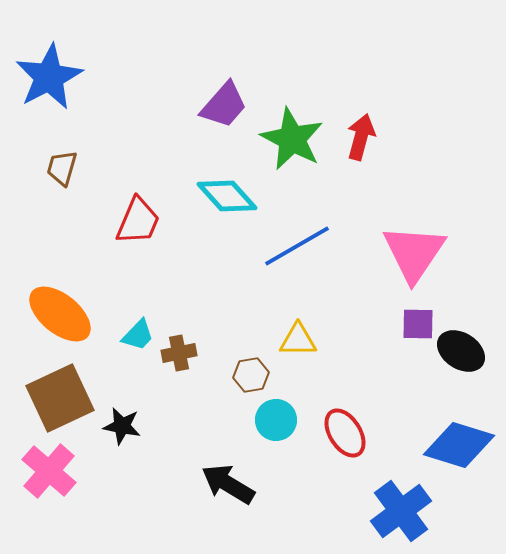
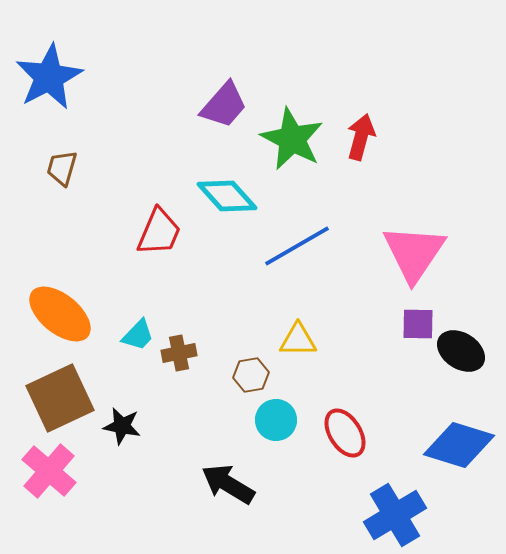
red trapezoid: moved 21 px right, 11 px down
blue cross: moved 6 px left, 4 px down; rotated 6 degrees clockwise
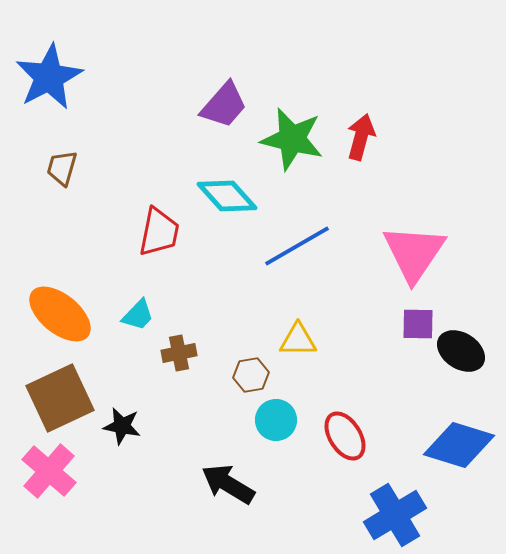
green star: rotated 14 degrees counterclockwise
red trapezoid: rotated 12 degrees counterclockwise
cyan trapezoid: moved 20 px up
red ellipse: moved 3 px down
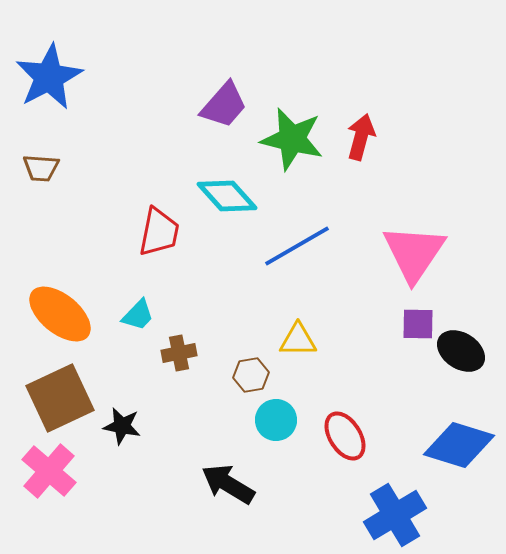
brown trapezoid: moved 21 px left; rotated 102 degrees counterclockwise
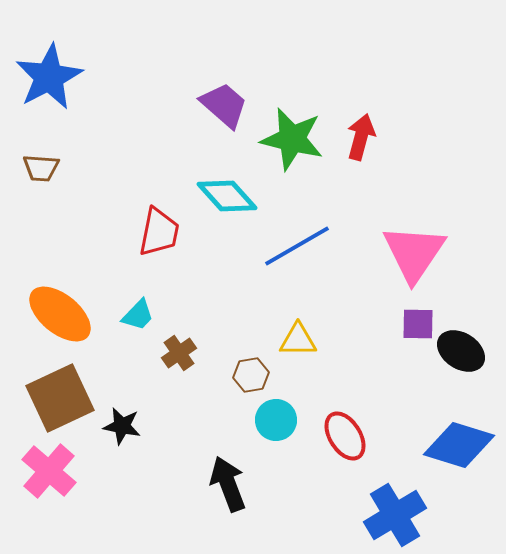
purple trapezoid: rotated 90 degrees counterclockwise
brown cross: rotated 24 degrees counterclockwise
black arrow: rotated 38 degrees clockwise
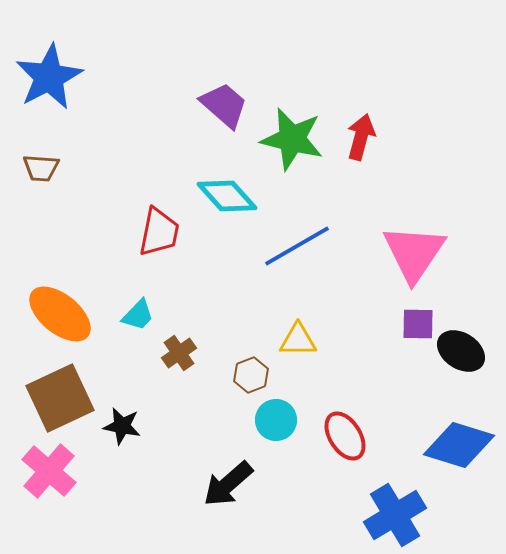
brown hexagon: rotated 12 degrees counterclockwise
black arrow: rotated 110 degrees counterclockwise
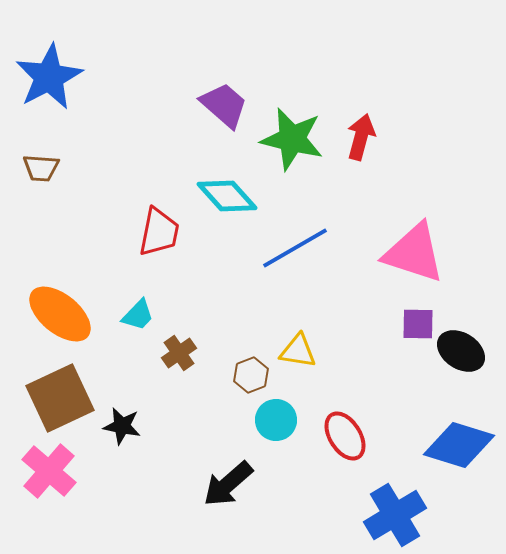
blue line: moved 2 px left, 2 px down
pink triangle: rotated 46 degrees counterclockwise
yellow triangle: moved 11 px down; rotated 9 degrees clockwise
